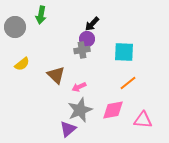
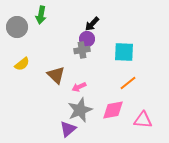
gray circle: moved 2 px right
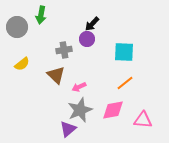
gray cross: moved 18 px left
orange line: moved 3 px left
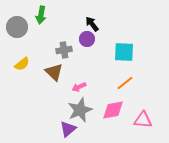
black arrow: rotated 98 degrees clockwise
brown triangle: moved 2 px left, 3 px up
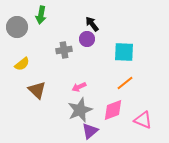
brown triangle: moved 17 px left, 18 px down
pink diamond: rotated 10 degrees counterclockwise
pink triangle: rotated 18 degrees clockwise
purple triangle: moved 22 px right, 2 px down
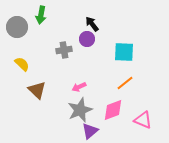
yellow semicircle: rotated 98 degrees counterclockwise
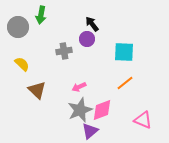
gray circle: moved 1 px right
gray cross: moved 1 px down
pink diamond: moved 11 px left
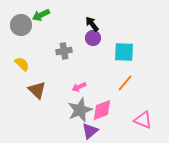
green arrow: rotated 54 degrees clockwise
gray circle: moved 3 px right, 2 px up
purple circle: moved 6 px right, 1 px up
orange line: rotated 12 degrees counterclockwise
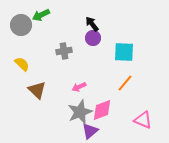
gray star: moved 2 px down
